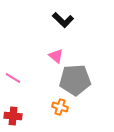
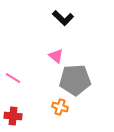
black L-shape: moved 2 px up
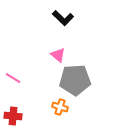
pink triangle: moved 2 px right, 1 px up
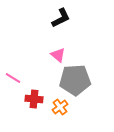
black L-shape: moved 2 px left; rotated 70 degrees counterclockwise
orange cross: rotated 35 degrees clockwise
red cross: moved 21 px right, 17 px up
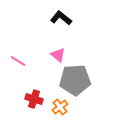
black L-shape: rotated 115 degrees counterclockwise
pink line: moved 5 px right, 17 px up
red cross: rotated 12 degrees clockwise
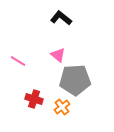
orange cross: moved 2 px right
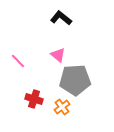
pink line: rotated 14 degrees clockwise
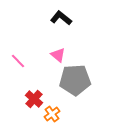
red cross: rotated 24 degrees clockwise
orange cross: moved 10 px left, 7 px down
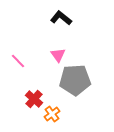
pink triangle: rotated 14 degrees clockwise
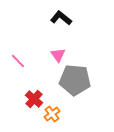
gray pentagon: rotated 8 degrees clockwise
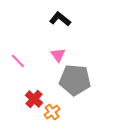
black L-shape: moved 1 px left, 1 px down
orange cross: moved 2 px up
